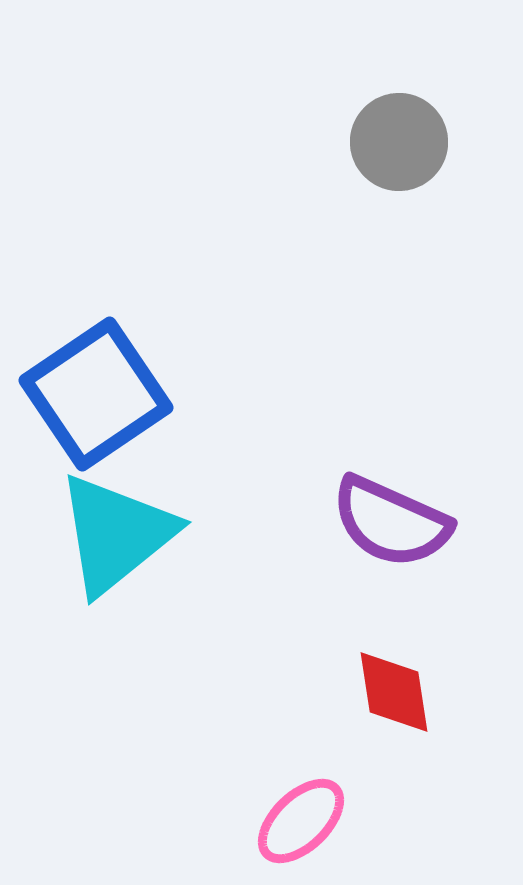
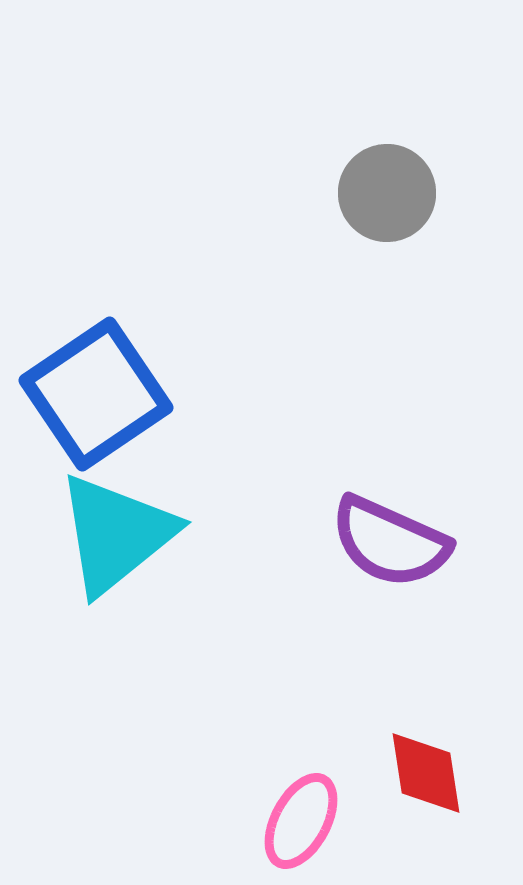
gray circle: moved 12 px left, 51 px down
purple semicircle: moved 1 px left, 20 px down
red diamond: moved 32 px right, 81 px down
pink ellipse: rotated 18 degrees counterclockwise
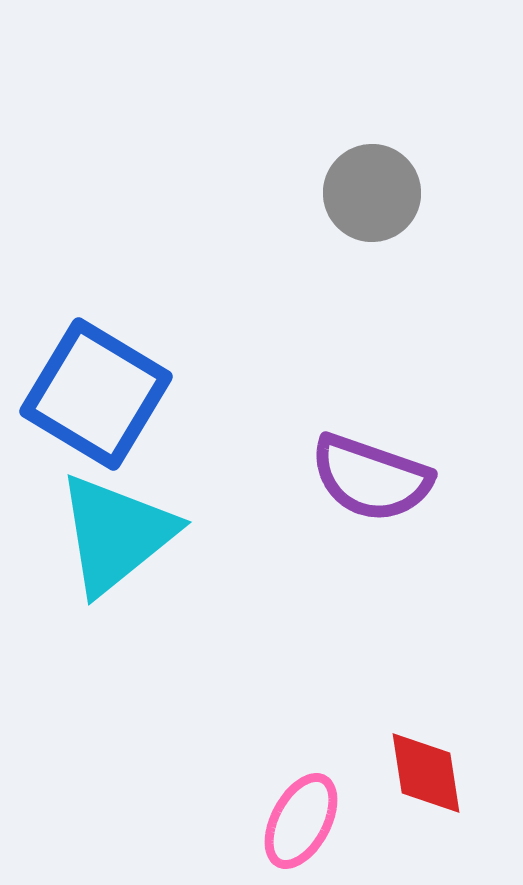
gray circle: moved 15 px left
blue square: rotated 25 degrees counterclockwise
purple semicircle: moved 19 px left, 64 px up; rotated 5 degrees counterclockwise
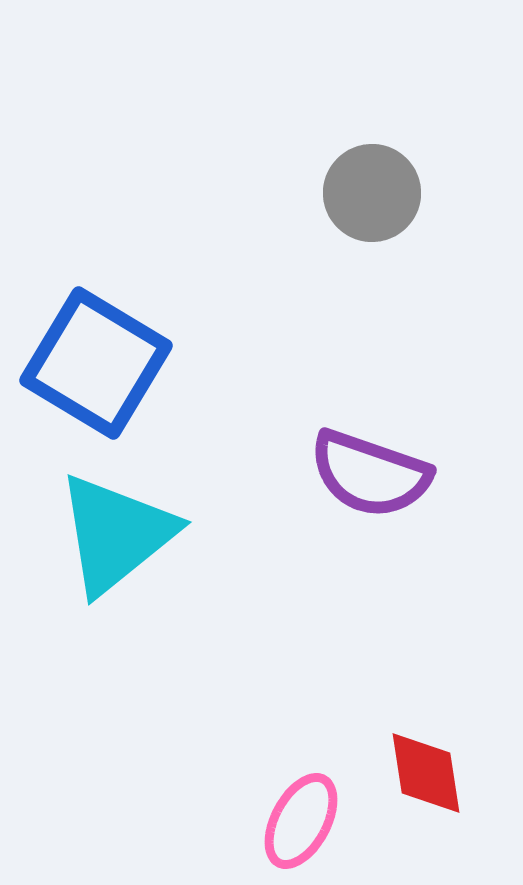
blue square: moved 31 px up
purple semicircle: moved 1 px left, 4 px up
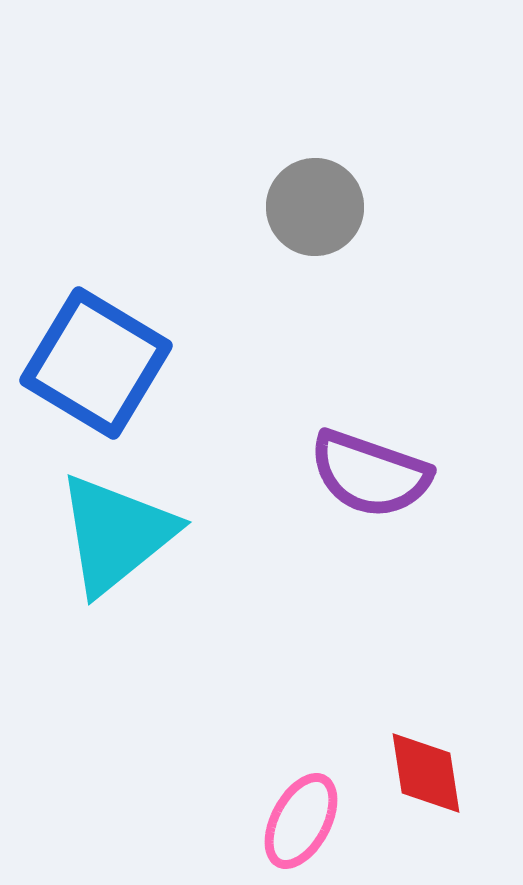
gray circle: moved 57 px left, 14 px down
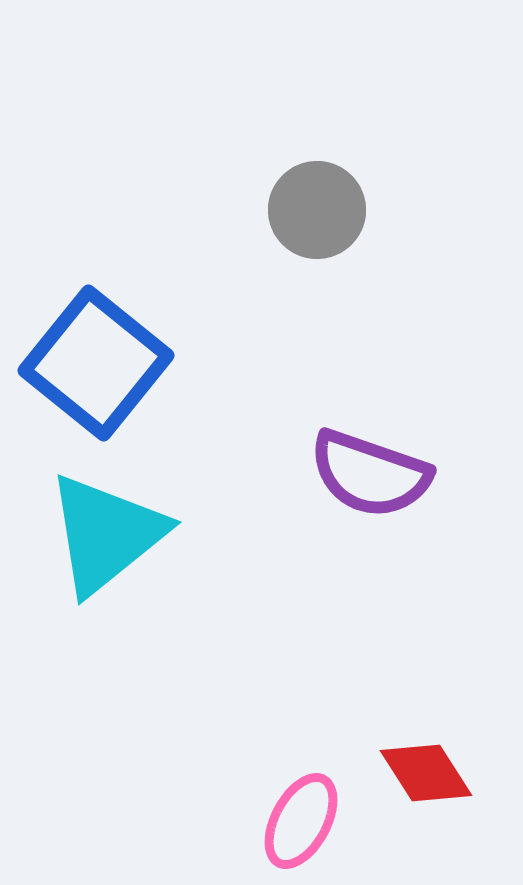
gray circle: moved 2 px right, 3 px down
blue square: rotated 8 degrees clockwise
cyan triangle: moved 10 px left
red diamond: rotated 24 degrees counterclockwise
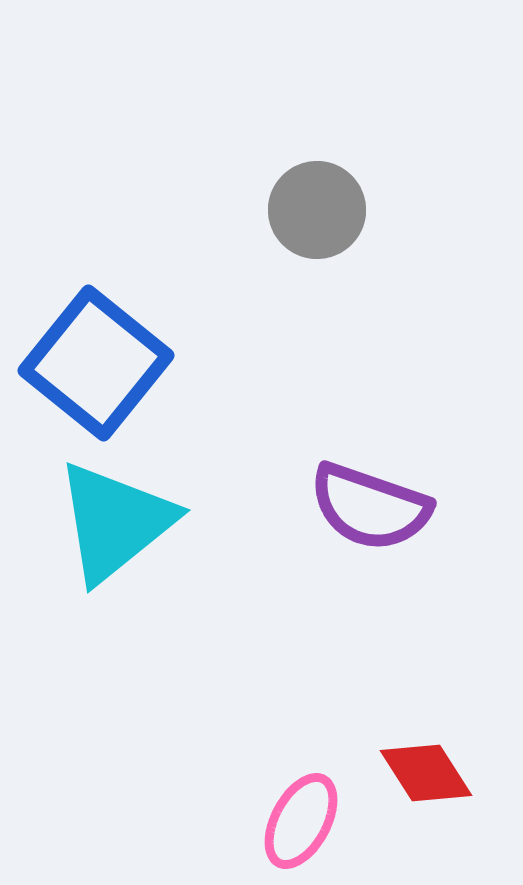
purple semicircle: moved 33 px down
cyan triangle: moved 9 px right, 12 px up
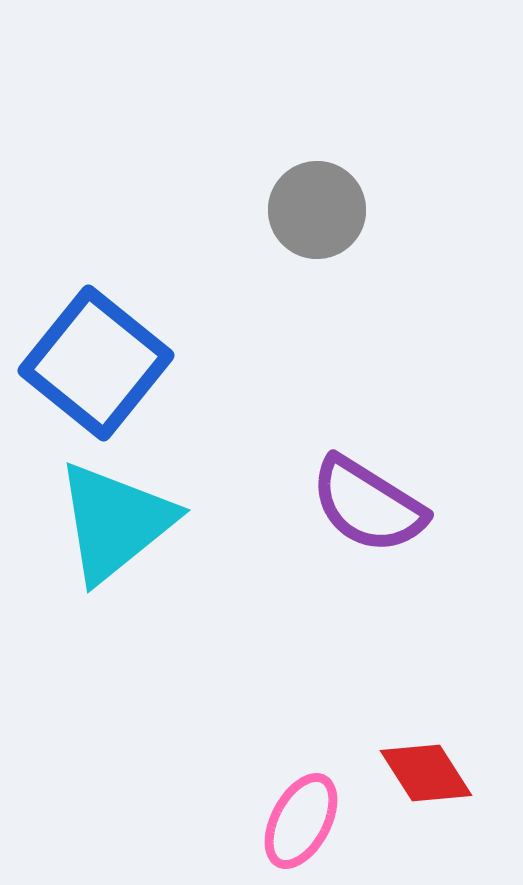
purple semicircle: moved 2 px left, 2 px up; rotated 13 degrees clockwise
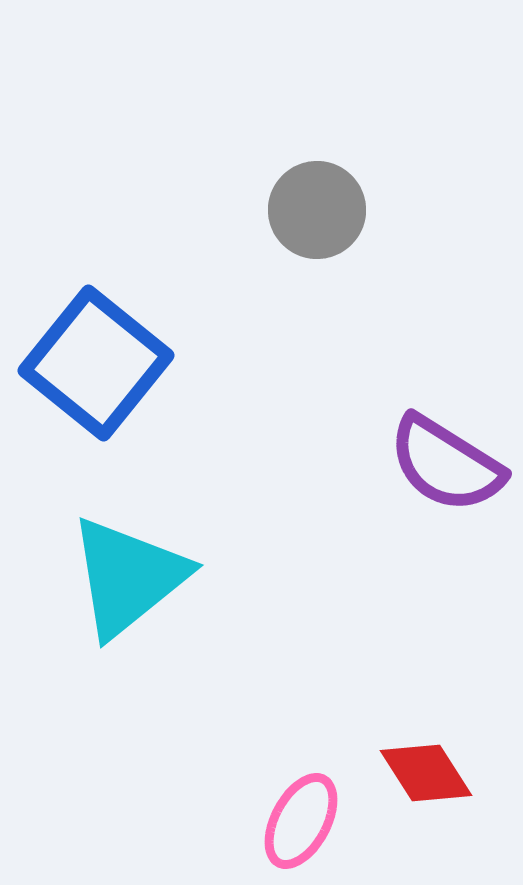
purple semicircle: moved 78 px right, 41 px up
cyan triangle: moved 13 px right, 55 px down
